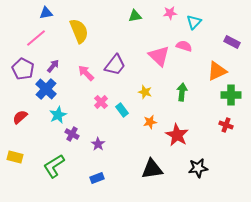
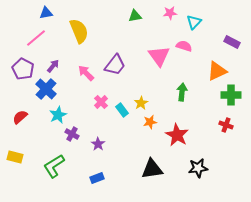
pink triangle: rotated 10 degrees clockwise
yellow star: moved 4 px left, 11 px down; rotated 24 degrees clockwise
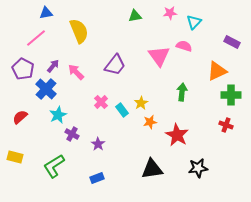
pink arrow: moved 10 px left, 1 px up
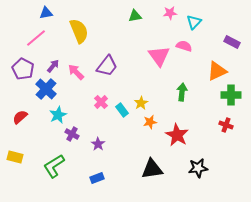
purple trapezoid: moved 8 px left, 1 px down
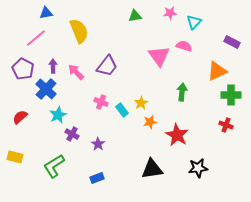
purple arrow: rotated 40 degrees counterclockwise
pink cross: rotated 24 degrees counterclockwise
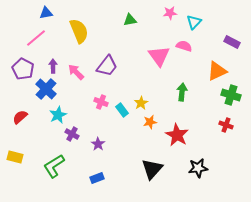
green triangle: moved 5 px left, 4 px down
green cross: rotated 18 degrees clockwise
black triangle: rotated 40 degrees counterclockwise
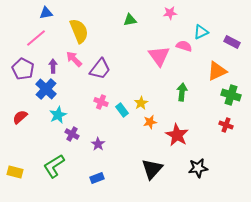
cyan triangle: moved 7 px right, 10 px down; rotated 21 degrees clockwise
purple trapezoid: moved 7 px left, 3 px down
pink arrow: moved 2 px left, 13 px up
yellow rectangle: moved 15 px down
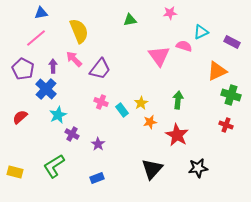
blue triangle: moved 5 px left
green arrow: moved 4 px left, 8 px down
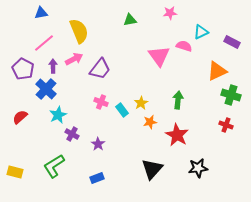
pink line: moved 8 px right, 5 px down
pink arrow: rotated 108 degrees clockwise
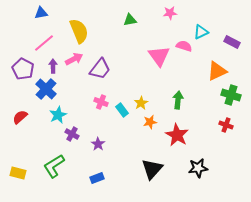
yellow rectangle: moved 3 px right, 1 px down
